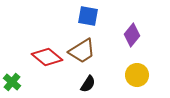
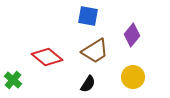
brown trapezoid: moved 13 px right
yellow circle: moved 4 px left, 2 px down
green cross: moved 1 px right, 2 px up
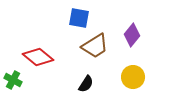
blue square: moved 9 px left, 2 px down
brown trapezoid: moved 5 px up
red diamond: moved 9 px left
green cross: rotated 12 degrees counterclockwise
black semicircle: moved 2 px left
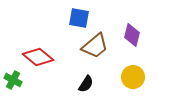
purple diamond: rotated 25 degrees counterclockwise
brown trapezoid: rotated 8 degrees counterclockwise
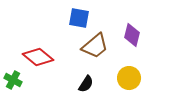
yellow circle: moved 4 px left, 1 px down
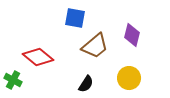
blue square: moved 4 px left
